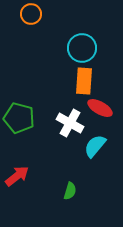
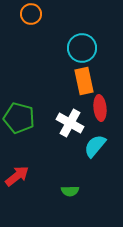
orange rectangle: rotated 16 degrees counterclockwise
red ellipse: rotated 55 degrees clockwise
green semicircle: rotated 72 degrees clockwise
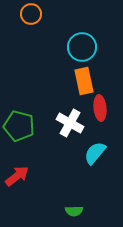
cyan circle: moved 1 px up
green pentagon: moved 8 px down
cyan semicircle: moved 7 px down
green semicircle: moved 4 px right, 20 px down
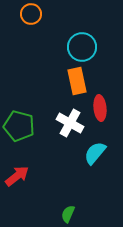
orange rectangle: moved 7 px left
green semicircle: moved 6 px left, 3 px down; rotated 114 degrees clockwise
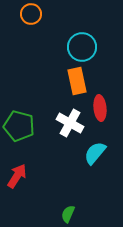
red arrow: rotated 20 degrees counterclockwise
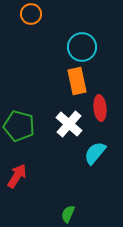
white cross: moved 1 px left, 1 px down; rotated 12 degrees clockwise
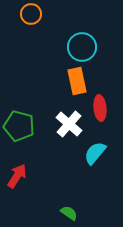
green semicircle: moved 1 px right, 1 px up; rotated 102 degrees clockwise
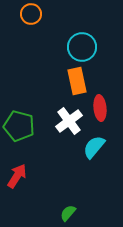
white cross: moved 3 px up; rotated 12 degrees clockwise
cyan semicircle: moved 1 px left, 6 px up
green semicircle: moved 1 px left; rotated 84 degrees counterclockwise
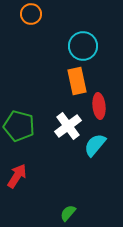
cyan circle: moved 1 px right, 1 px up
red ellipse: moved 1 px left, 2 px up
white cross: moved 1 px left, 5 px down
cyan semicircle: moved 1 px right, 2 px up
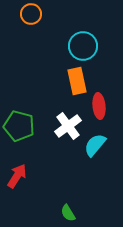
green semicircle: rotated 72 degrees counterclockwise
